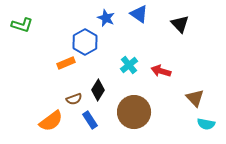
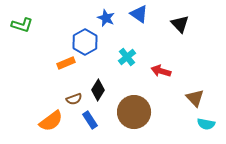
cyan cross: moved 2 px left, 8 px up
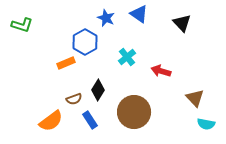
black triangle: moved 2 px right, 1 px up
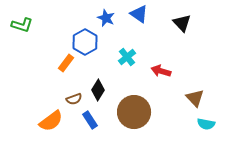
orange rectangle: rotated 30 degrees counterclockwise
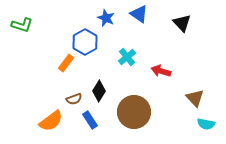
black diamond: moved 1 px right, 1 px down
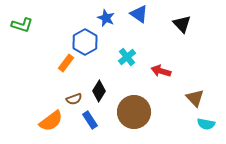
black triangle: moved 1 px down
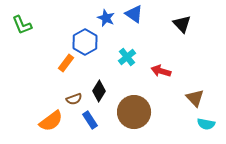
blue triangle: moved 5 px left
green L-shape: rotated 50 degrees clockwise
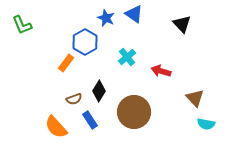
orange semicircle: moved 5 px right, 6 px down; rotated 85 degrees clockwise
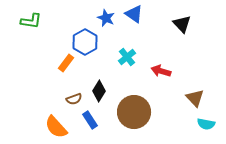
green L-shape: moved 9 px right, 4 px up; rotated 60 degrees counterclockwise
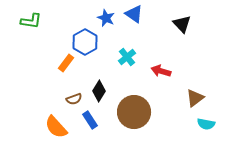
brown triangle: rotated 36 degrees clockwise
